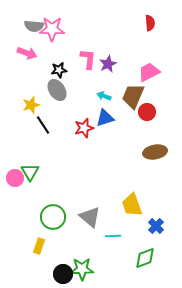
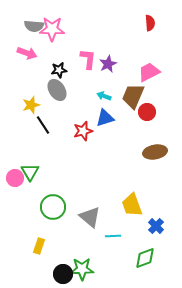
red star: moved 1 px left, 3 px down
green circle: moved 10 px up
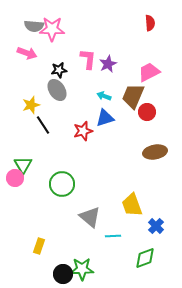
green triangle: moved 7 px left, 7 px up
green circle: moved 9 px right, 23 px up
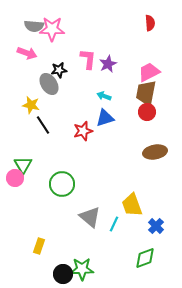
gray ellipse: moved 8 px left, 6 px up
brown trapezoid: moved 13 px right, 3 px up; rotated 12 degrees counterclockwise
yellow star: rotated 30 degrees clockwise
cyan line: moved 1 px right, 12 px up; rotated 63 degrees counterclockwise
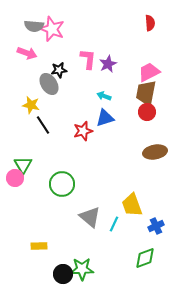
pink star: rotated 20 degrees clockwise
blue cross: rotated 21 degrees clockwise
yellow rectangle: rotated 70 degrees clockwise
